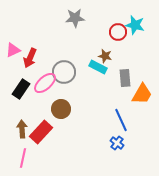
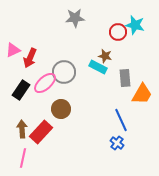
black rectangle: moved 1 px down
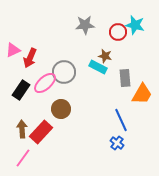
gray star: moved 10 px right, 7 px down
pink line: rotated 24 degrees clockwise
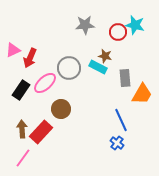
gray circle: moved 5 px right, 4 px up
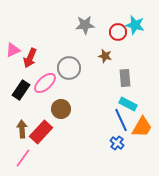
cyan rectangle: moved 30 px right, 37 px down
orange trapezoid: moved 33 px down
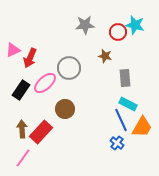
brown circle: moved 4 px right
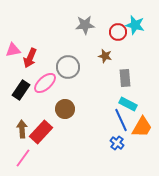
pink triangle: rotated 14 degrees clockwise
gray circle: moved 1 px left, 1 px up
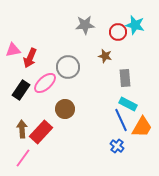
blue cross: moved 3 px down
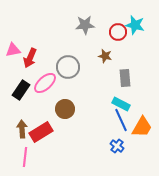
cyan rectangle: moved 7 px left
red rectangle: rotated 15 degrees clockwise
pink line: moved 2 px right, 1 px up; rotated 30 degrees counterclockwise
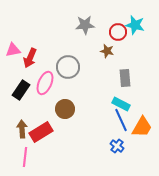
brown star: moved 2 px right, 5 px up
pink ellipse: rotated 25 degrees counterclockwise
